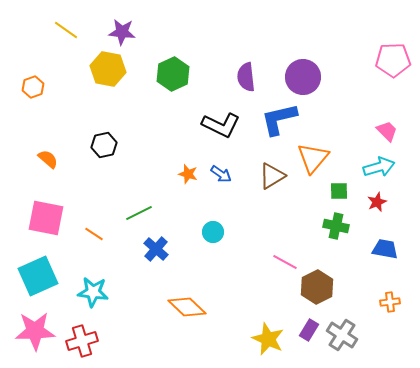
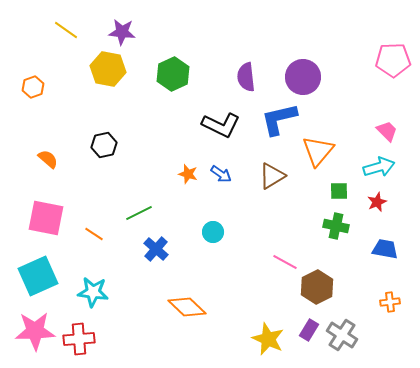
orange triangle: moved 5 px right, 7 px up
red cross: moved 3 px left, 2 px up; rotated 12 degrees clockwise
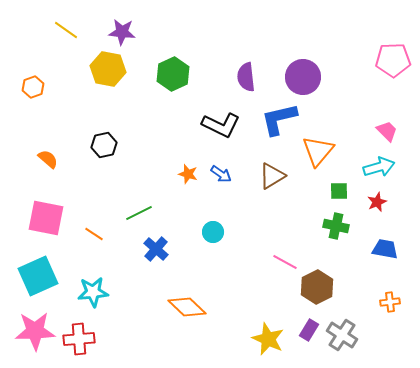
cyan star: rotated 12 degrees counterclockwise
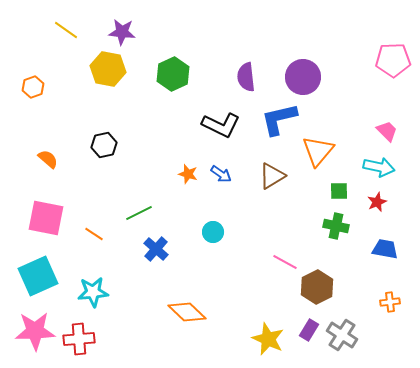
cyan arrow: rotated 28 degrees clockwise
orange diamond: moved 5 px down
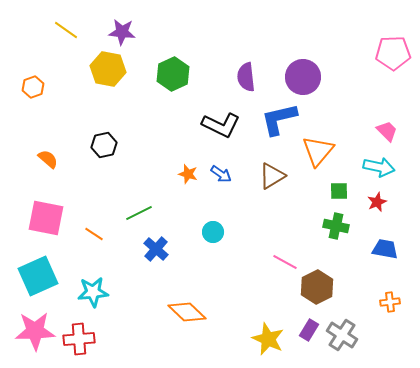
pink pentagon: moved 7 px up
